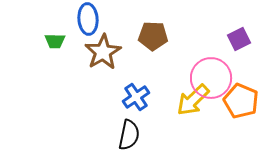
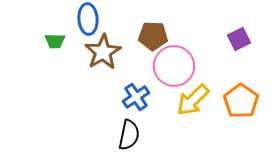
pink circle: moved 37 px left, 12 px up
orange pentagon: rotated 12 degrees clockwise
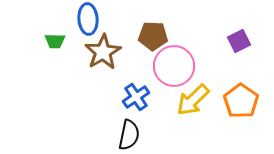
purple square: moved 2 px down
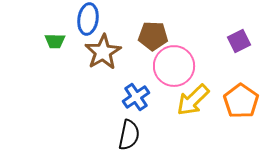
blue ellipse: rotated 12 degrees clockwise
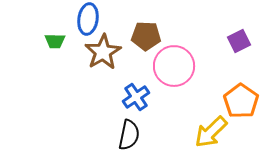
brown pentagon: moved 7 px left
yellow arrow: moved 18 px right, 32 px down
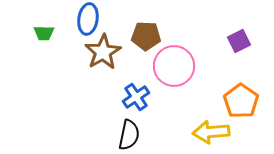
green trapezoid: moved 11 px left, 8 px up
yellow arrow: rotated 39 degrees clockwise
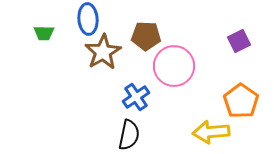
blue ellipse: rotated 12 degrees counterclockwise
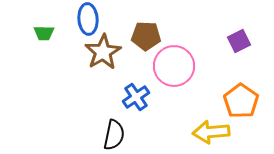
black semicircle: moved 15 px left
